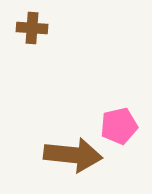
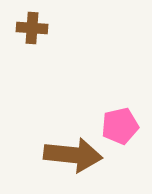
pink pentagon: moved 1 px right
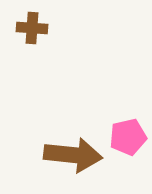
pink pentagon: moved 8 px right, 11 px down
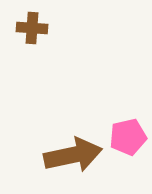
brown arrow: rotated 18 degrees counterclockwise
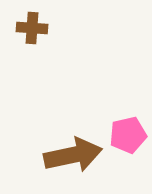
pink pentagon: moved 2 px up
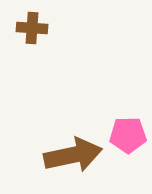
pink pentagon: rotated 12 degrees clockwise
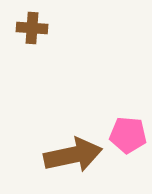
pink pentagon: rotated 6 degrees clockwise
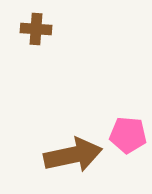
brown cross: moved 4 px right, 1 px down
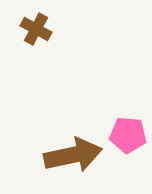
brown cross: rotated 24 degrees clockwise
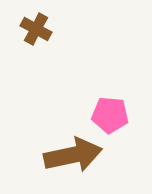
pink pentagon: moved 18 px left, 20 px up
